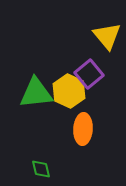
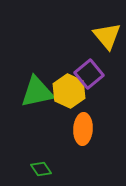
green triangle: moved 1 px right, 1 px up; rotated 6 degrees counterclockwise
green diamond: rotated 20 degrees counterclockwise
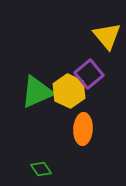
green triangle: rotated 12 degrees counterclockwise
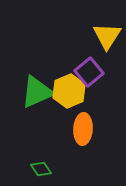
yellow triangle: rotated 12 degrees clockwise
purple square: moved 2 px up
yellow hexagon: rotated 12 degrees clockwise
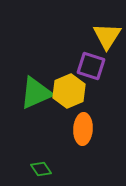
purple square: moved 2 px right, 6 px up; rotated 32 degrees counterclockwise
green triangle: moved 1 px left, 1 px down
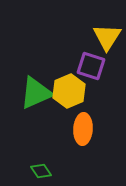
yellow triangle: moved 1 px down
green diamond: moved 2 px down
